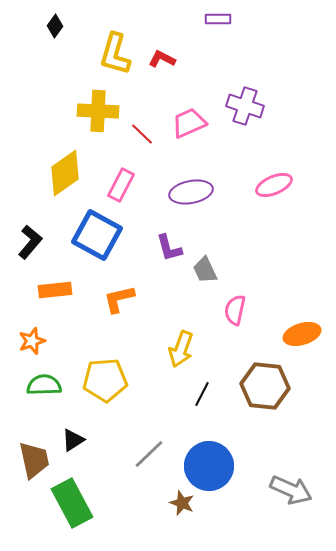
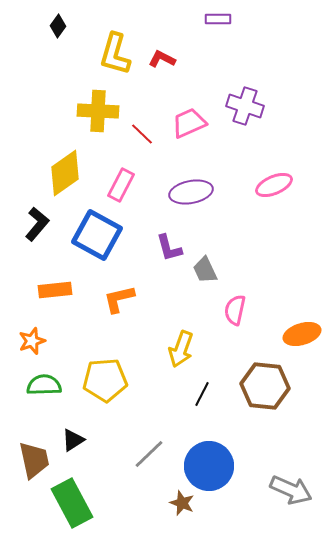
black diamond: moved 3 px right
black L-shape: moved 7 px right, 18 px up
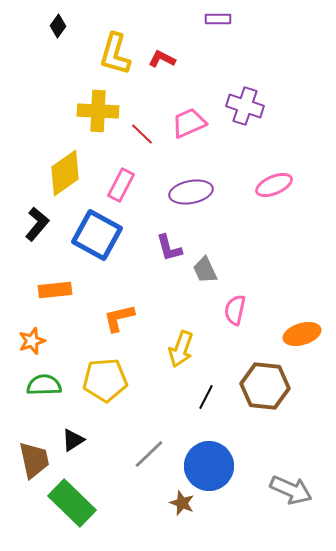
orange L-shape: moved 19 px down
black line: moved 4 px right, 3 px down
green rectangle: rotated 18 degrees counterclockwise
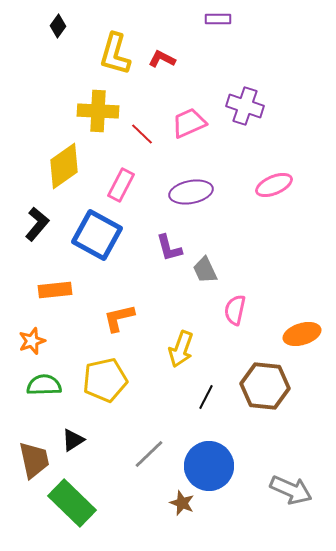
yellow diamond: moved 1 px left, 7 px up
yellow pentagon: rotated 9 degrees counterclockwise
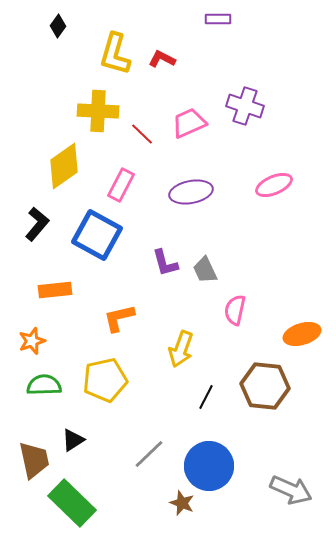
purple L-shape: moved 4 px left, 15 px down
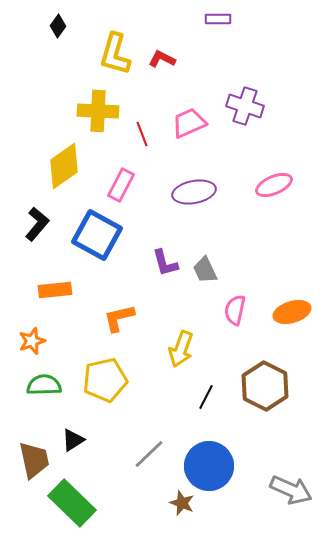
red line: rotated 25 degrees clockwise
purple ellipse: moved 3 px right
orange ellipse: moved 10 px left, 22 px up
brown hexagon: rotated 21 degrees clockwise
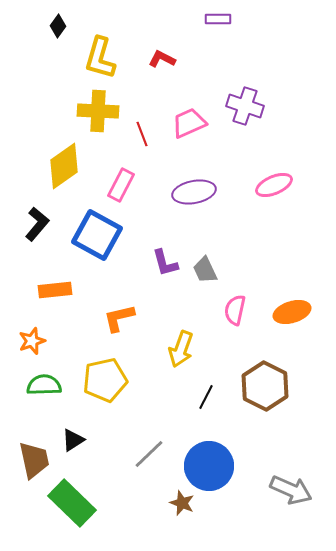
yellow L-shape: moved 15 px left, 4 px down
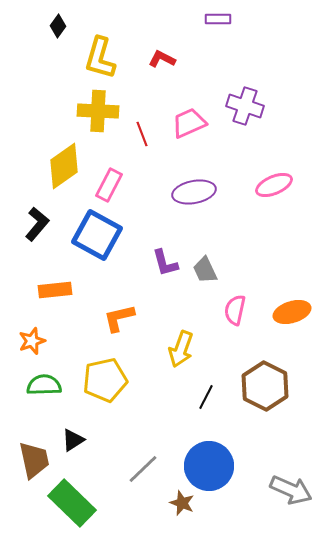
pink rectangle: moved 12 px left
gray line: moved 6 px left, 15 px down
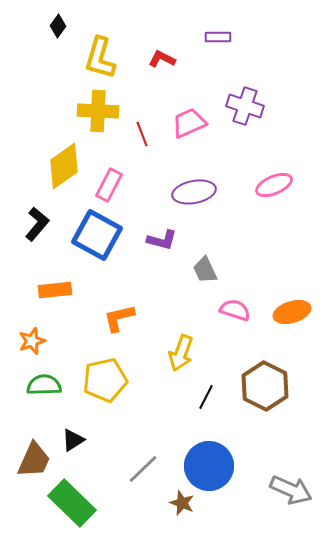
purple rectangle: moved 18 px down
purple L-shape: moved 3 px left, 23 px up; rotated 60 degrees counterclockwise
pink semicircle: rotated 96 degrees clockwise
yellow arrow: moved 4 px down
brown trapezoid: rotated 36 degrees clockwise
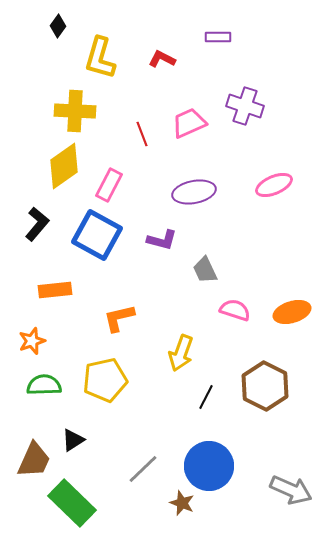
yellow cross: moved 23 px left
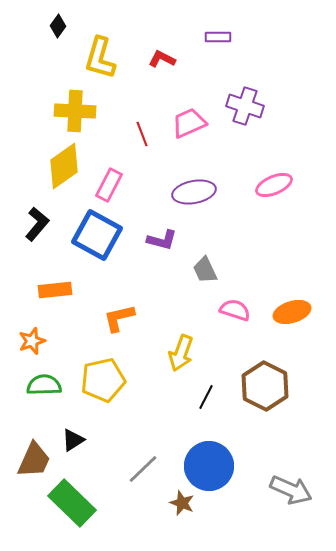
yellow pentagon: moved 2 px left
